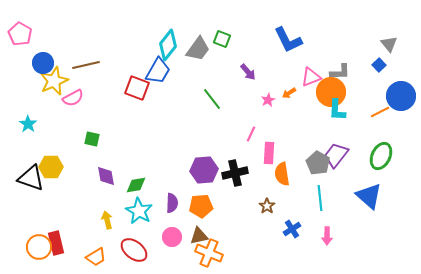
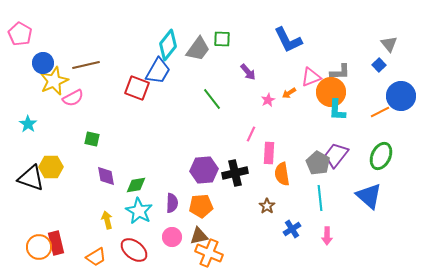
green square at (222, 39): rotated 18 degrees counterclockwise
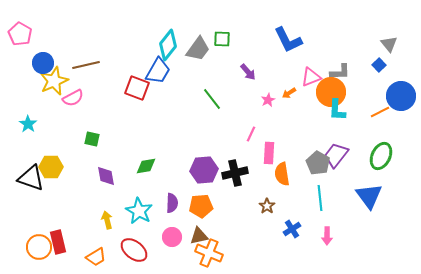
green diamond at (136, 185): moved 10 px right, 19 px up
blue triangle at (369, 196): rotated 12 degrees clockwise
red rectangle at (56, 243): moved 2 px right, 1 px up
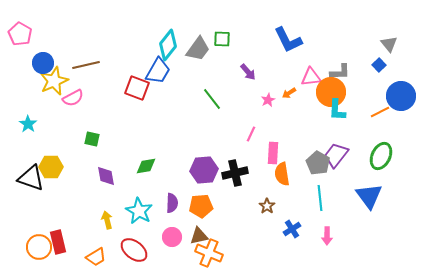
pink triangle at (311, 77): rotated 15 degrees clockwise
pink rectangle at (269, 153): moved 4 px right
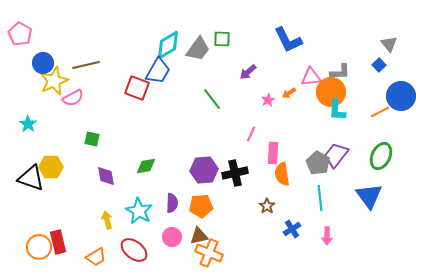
cyan diamond at (168, 45): rotated 20 degrees clockwise
purple arrow at (248, 72): rotated 90 degrees clockwise
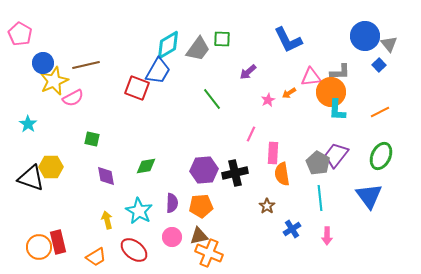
blue circle at (401, 96): moved 36 px left, 60 px up
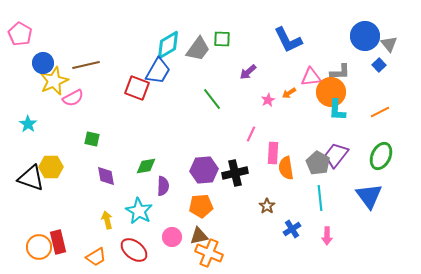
orange semicircle at (282, 174): moved 4 px right, 6 px up
purple semicircle at (172, 203): moved 9 px left, 17 px up
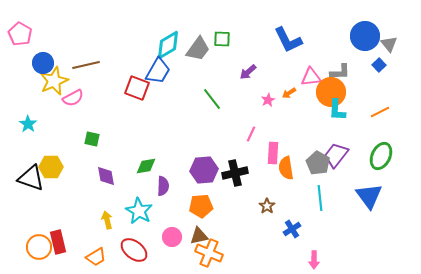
pink arrow at (327, 236): moved 13 px left, 24 px down
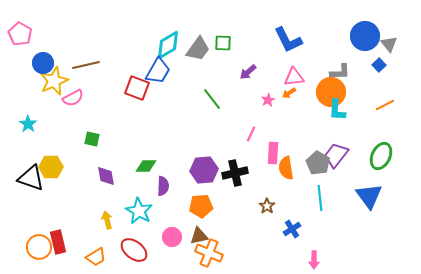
green square at (222, 39): moved 1 px right, 4 px down
pink triangle at (311, 77): moved 17 px left
orange line at (380, 112): moved 5 px right, 7 px up
green diamond at (146, 166): rotated 10 degrees clockwise
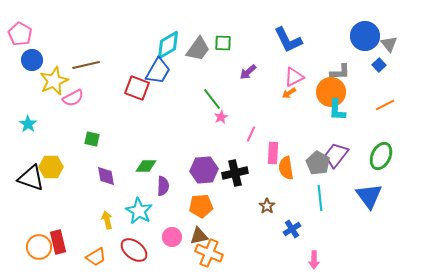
blue circle at (43, 63): moved 11 px left, 3 px up
pink triangle at (294, 77): rotated 20 degrees counterclockwise
pink star at (268, 100): moved 47 px left, 17 px down
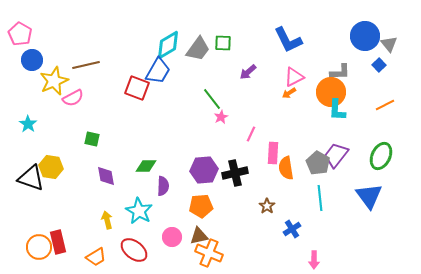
yellow hexagon at (51, 167): rotated 10 degrees clockwise
